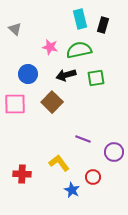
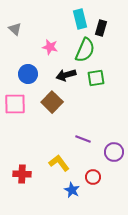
black rectangle: moved 2 px left, 3 px down
green semicircle: moved 6 px right; rotated 125 degrees clockwise
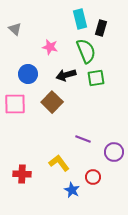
green semicircle: moved 1 px right, 1 px down; rotated 45 degrees counterclockwise
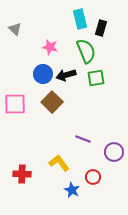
blue circle: moved 15 px right
